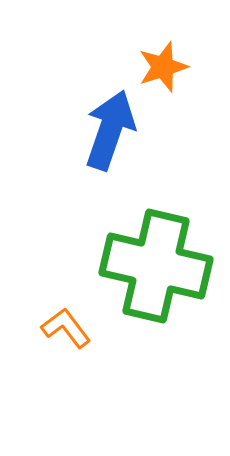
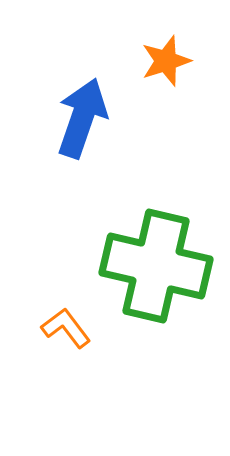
orange star: moved 3 px right, 6 px up
blue arrow: moved 28 px left, 12 px up
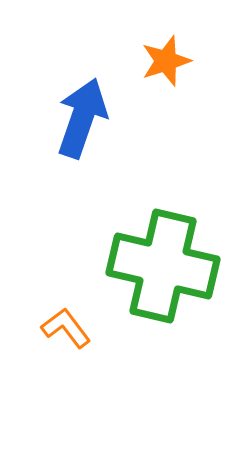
green cross: moved 7 px right
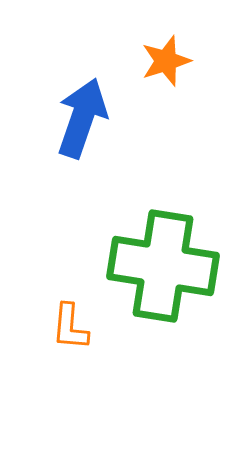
green cross: rotated 4 degrees counterclockwise
orange L-shape: moved 4 px right, 1 px up; rotated 138 degrees counterclockwise
